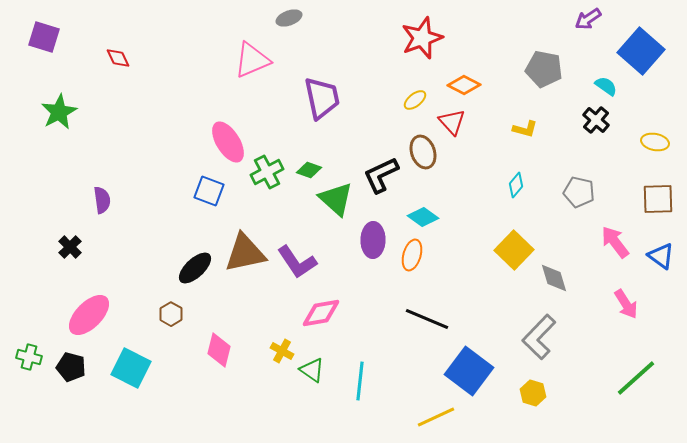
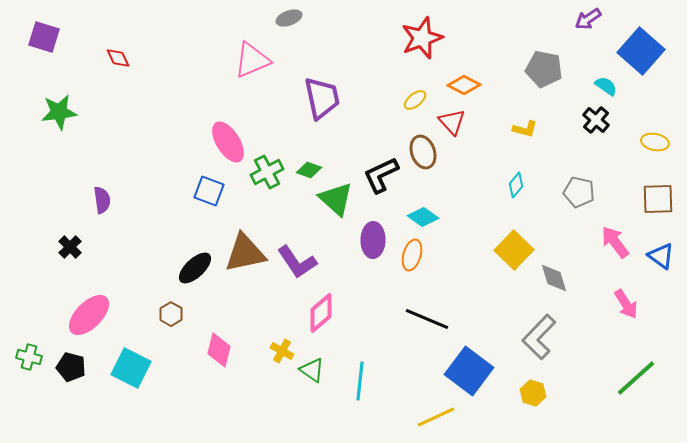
green star at (59, 112): rotated 21 degrees clockwise
pink diamond at (321, 313): rotated 30 degrees counterclockwise
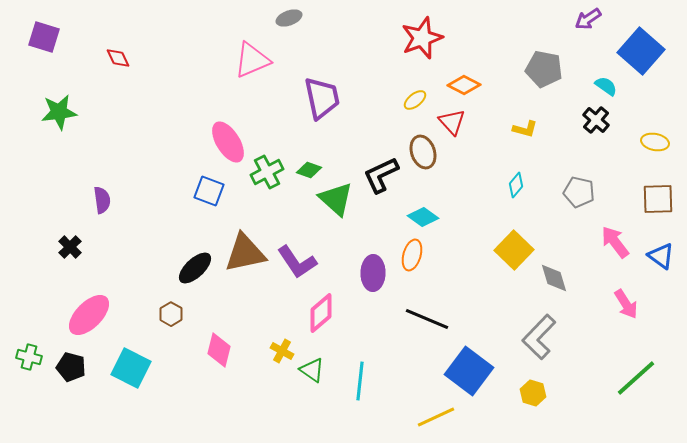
purple ellipse at (373, 240): moved 33 px down
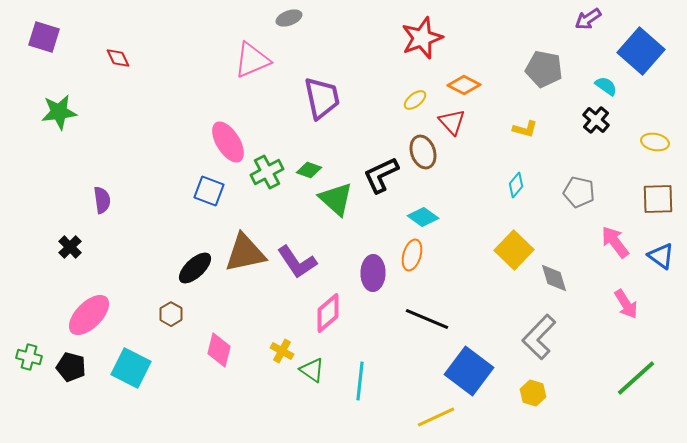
pink diamond at (321, 313): moved 7 px right
